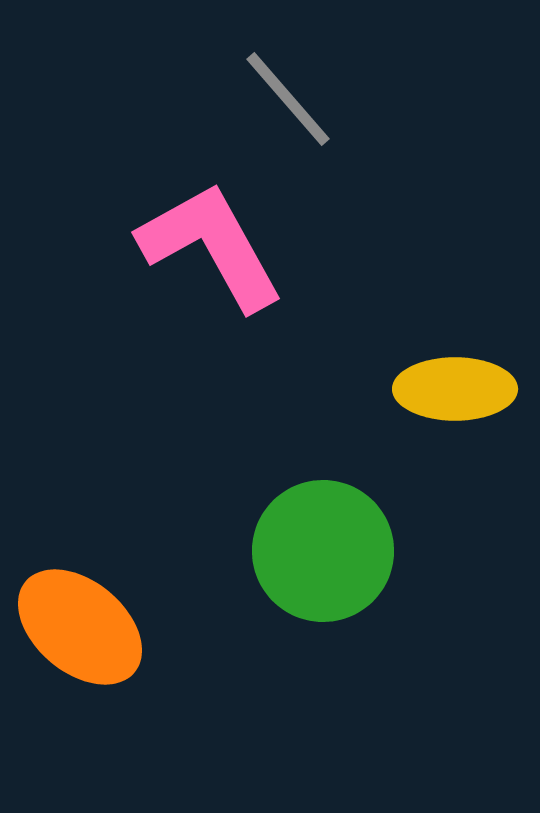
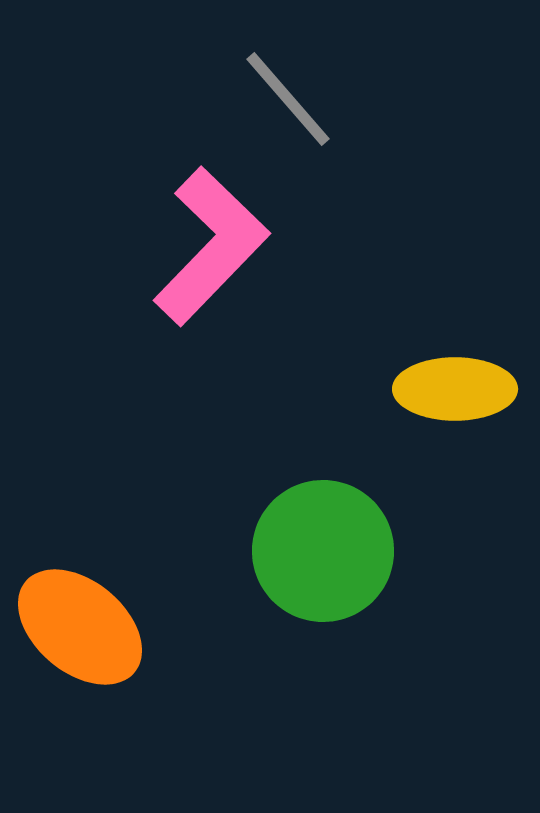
pink L-shape: rotated 73 degrees clockwise
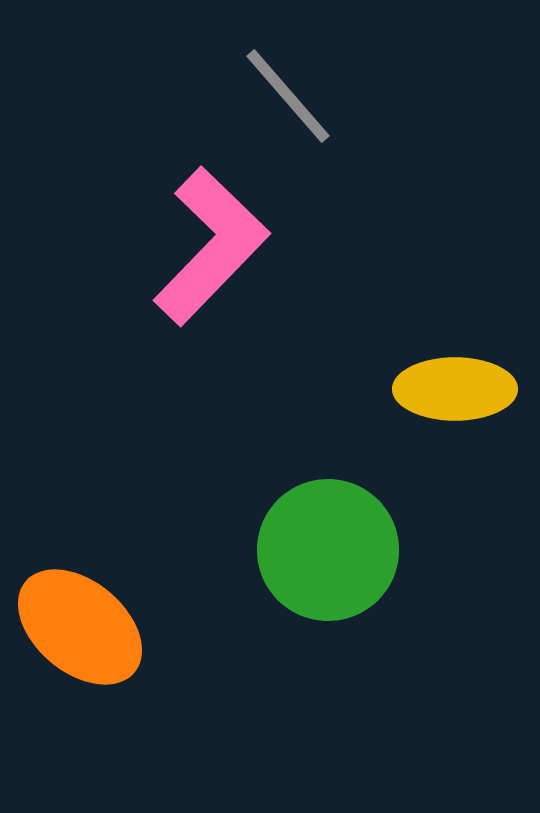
gray line: moved 3 px up
green circle: moved 5 px right, 1 px up
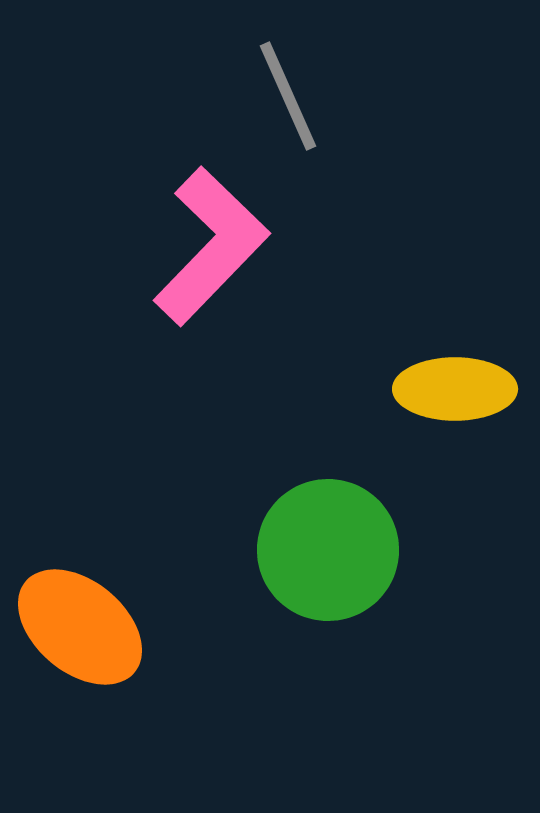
gray line: rotated 17 degrees clockwise
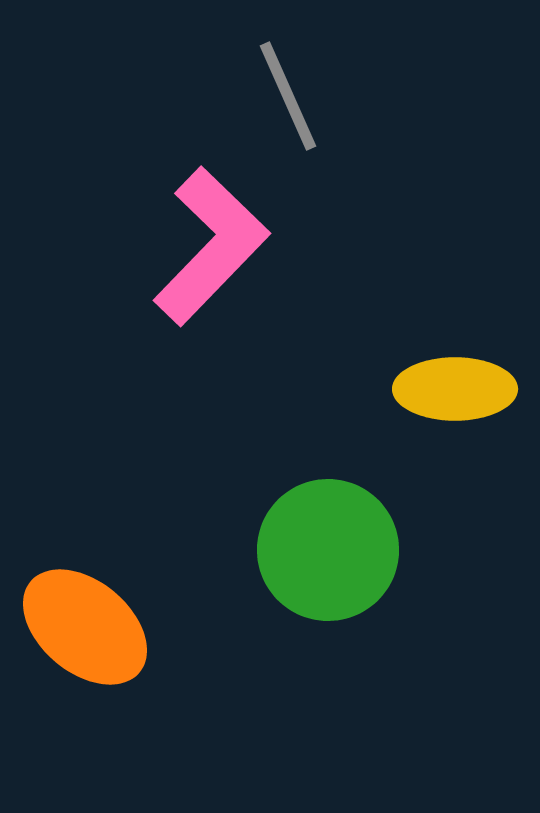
orange ellipse: moved 5 px right
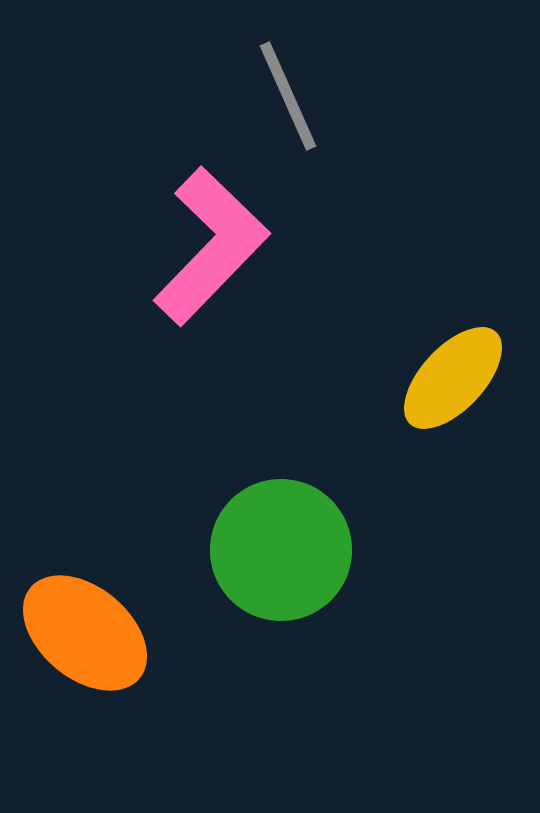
yellow ellipse: moved 2 px left, 11 px up; rotated 47 degrees counterclockwise
green circle: moved 47 px left
orange ellipse: moved 6 px down
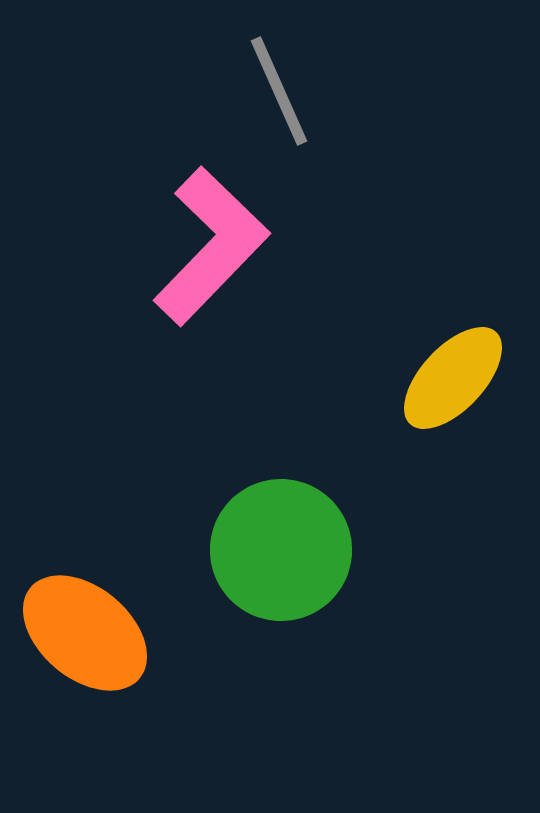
gray line: moved 9 px left, 5 px up
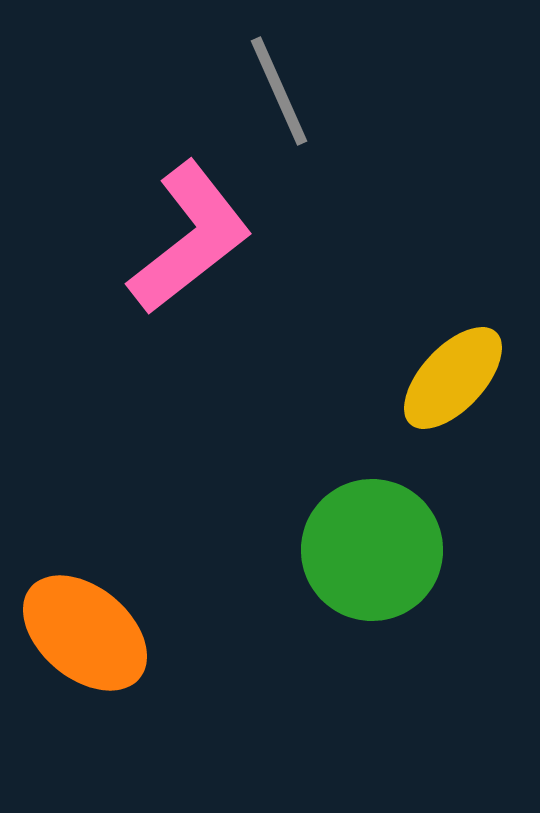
pink L-shape: moved 21 px left, 8 px up; rotated 8 degrees clockwise
green circle: moved 91 px right
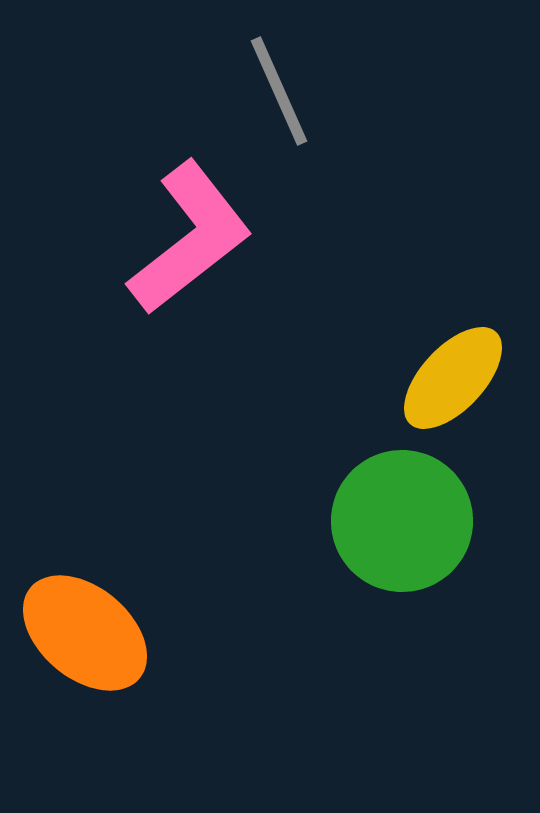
green circle: moved 30 px right, 29 px up
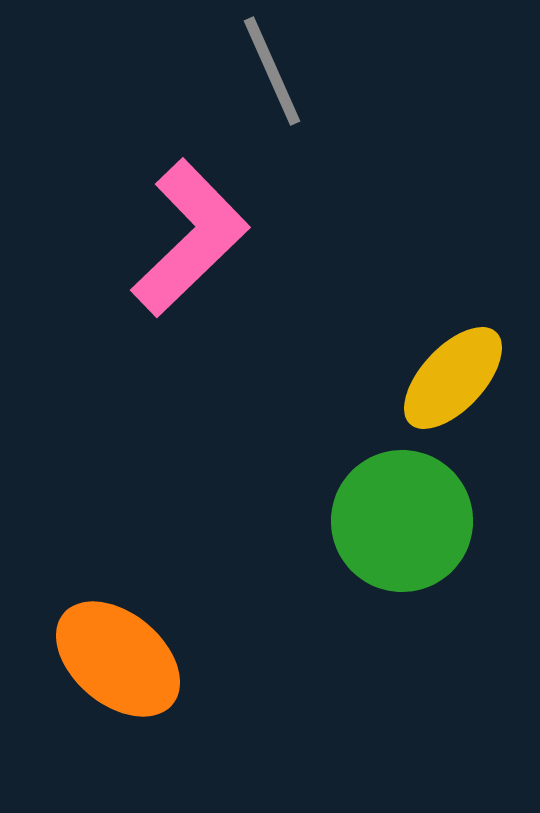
gray line: moved 7 px left, 20 px up
pink L-shape: rotated 6 degrees counterclockwise
orange ellipse: moved 33 px right, 26 px down
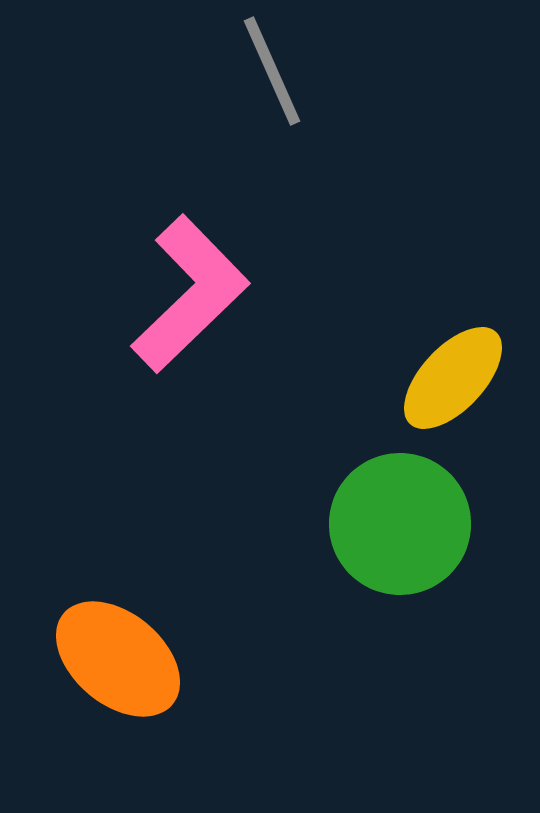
pink L-shape: moved 56 px down
green circle: moved 2 px left, 3 px down
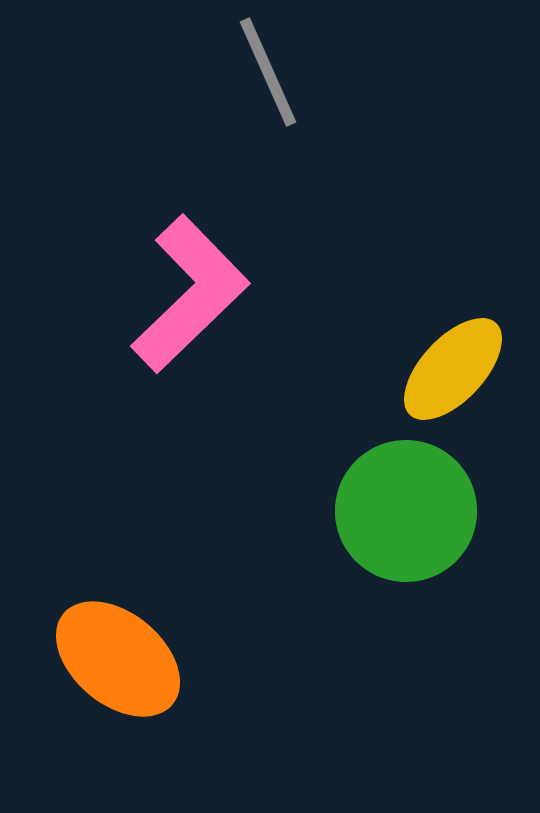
gray line: moved 4 px left, 1 px down
yellow ellipse: moved 9 px up
green circle: moved 6 px right, 13 px up
